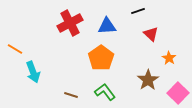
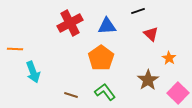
orange line: rotated 28 degrees counterclockwise
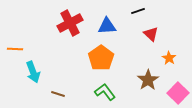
brown line: moved 13 px left, 1 px up
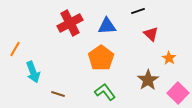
orange line: rotated 63 degrees counterclockwise
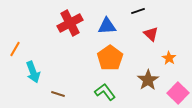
orange pentagon: moved 9 px right
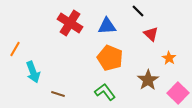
black line: rotated 64 degrees clockwise
red cross: rotated 30 degrees counterclockwise
orange pentagon: rotated 15 degrees counterclockwise
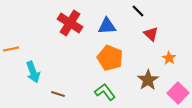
orange line: moved 4 px left; rotated 49 degrees clockwise
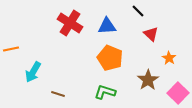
cyan arrow: rotated 50 degrees clockwise
green L-shape: rotated 35 degrees counterclockwise
